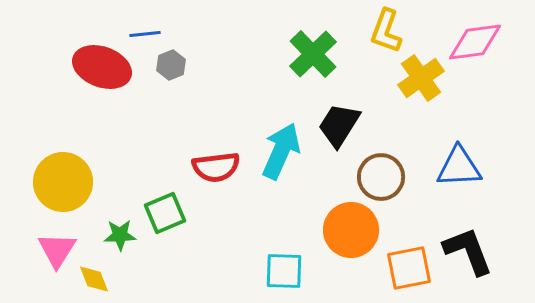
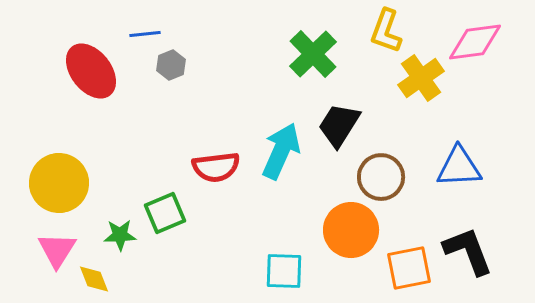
red ellipse: moved 11 px left, 4 px down; rotated 32 degrees clockwise
yellow circle: moved 4 px left, 1 px down
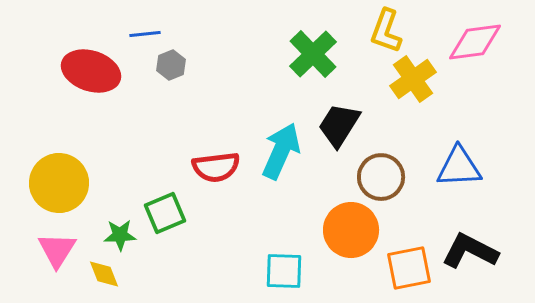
red ellipse: rotated 34 degrees counterclockwise
yellow cross: moved 8 px left, 1 px down
black L-shape: moved 2 px right; rotated 42 degrees counterclockwise
yellow diamond: moved 10 px right, 5 px up
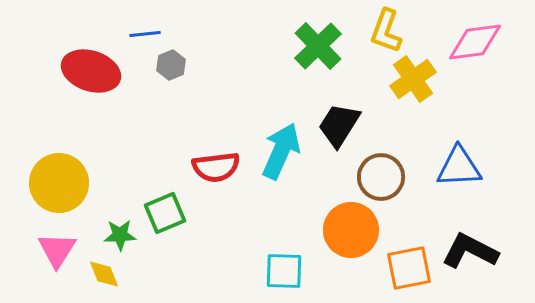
green cross: moved 5 px right, 8 px up
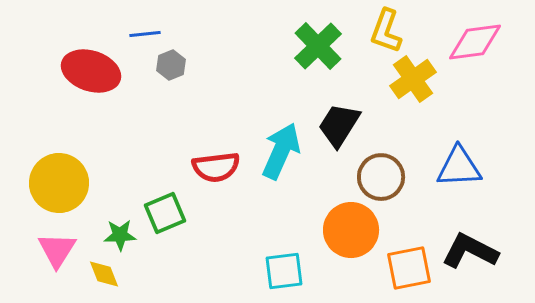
cyan square: rotated 9 degrees counterclockwise
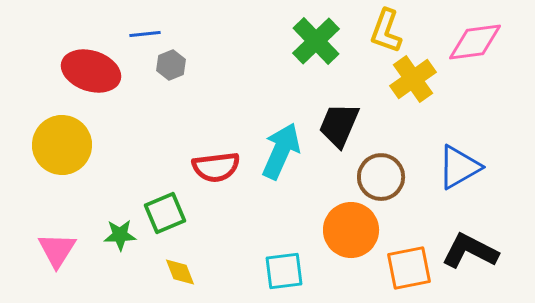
green cross: moved 2 px left, 5 px up
black trapezoid: rotated 9 degrees counterclockwise
blue triangle: rotated 27 degrees counterclockwise
yellow circle: moved 3 px right, 38 px up
yellow diamond: moved 76 px right, 2 px up
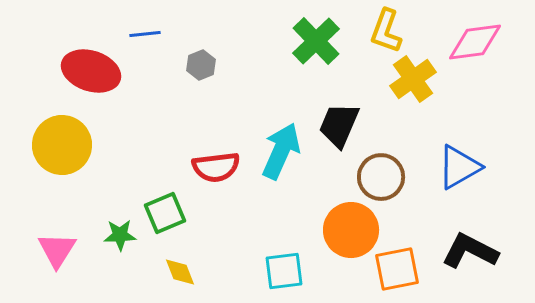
gray hexagon: moved 30 px right
orange square: moved 12 px left, 1 px down
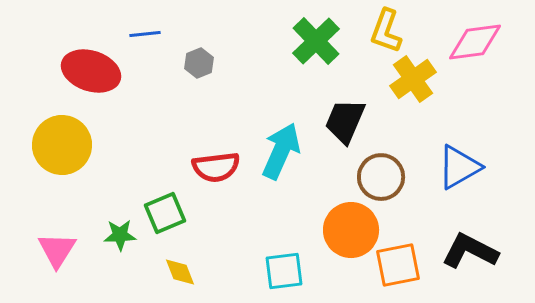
gray hexagon: moved 2 px left, 2 px up
black trapezoid: moved 6 px right, 4 px up
orange square: moved 1 px right, 4 px up
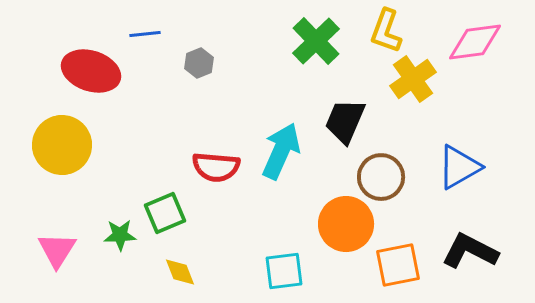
red semicircle: rotated 12 degrees clockwise
orange circle: moved 5 px left, 6 px up
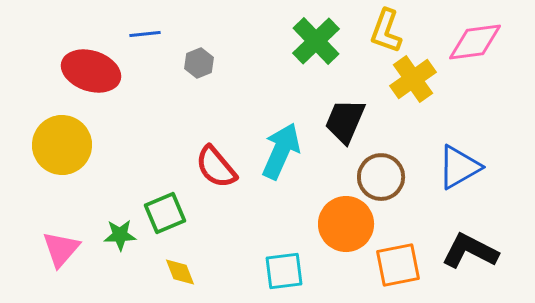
red semicircle: rotated 45 degrees clockwise
pink triangle: moved 4 px right, 1 px up; rotated 9 degrees clockwise
